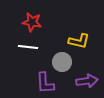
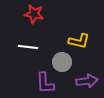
red star: moved 2 px right, 8 px up
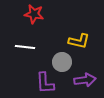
white line: moved 3 px left
purple arrow: moved 2 px left, 1 px up
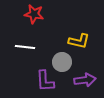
purple L-shape: moved 2 px up
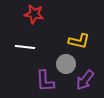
gray circle: moved 4 px right, 2 px down
purple arrow: rotated 135 degrees clockwise
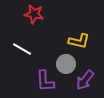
white line: moved 3 px left, 2 px down; rotated 24 degrees clockwise
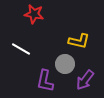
white line: moved 1 px left
gray circle: moved 1 px left
purple L-shape: rotated 15 degrees clockwise
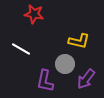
purple arrow: moved 1 px right, 1 px up
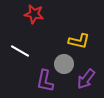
white line: moved 1 px left, 2 px down
gray circle: moved 1 px left
